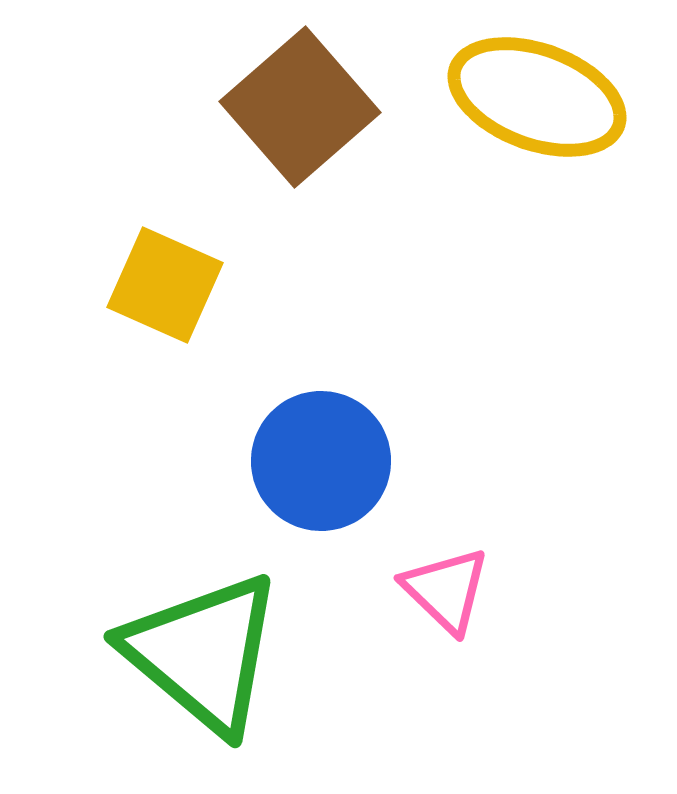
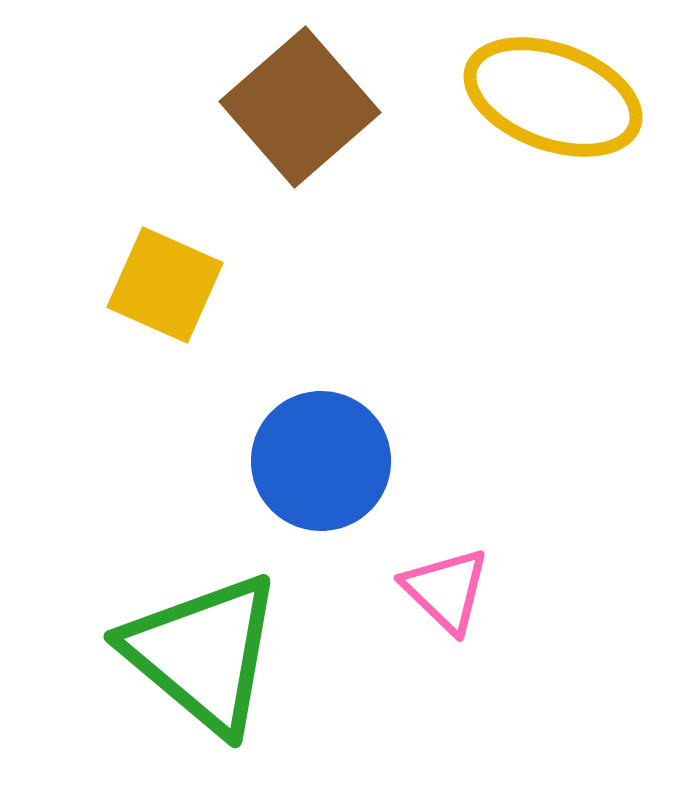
yellow ellipse: moved 16 px right
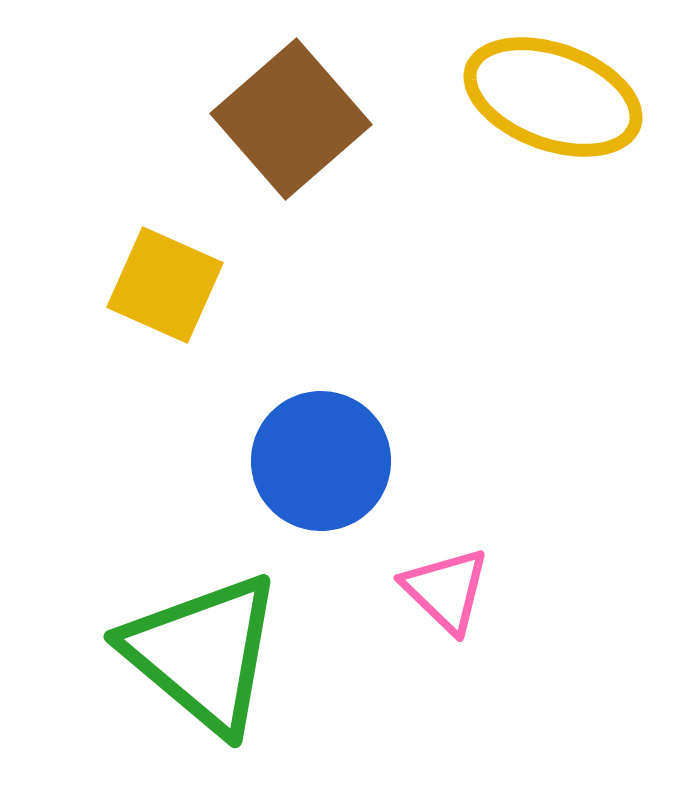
brown square: moved 9 px left, 12 px down
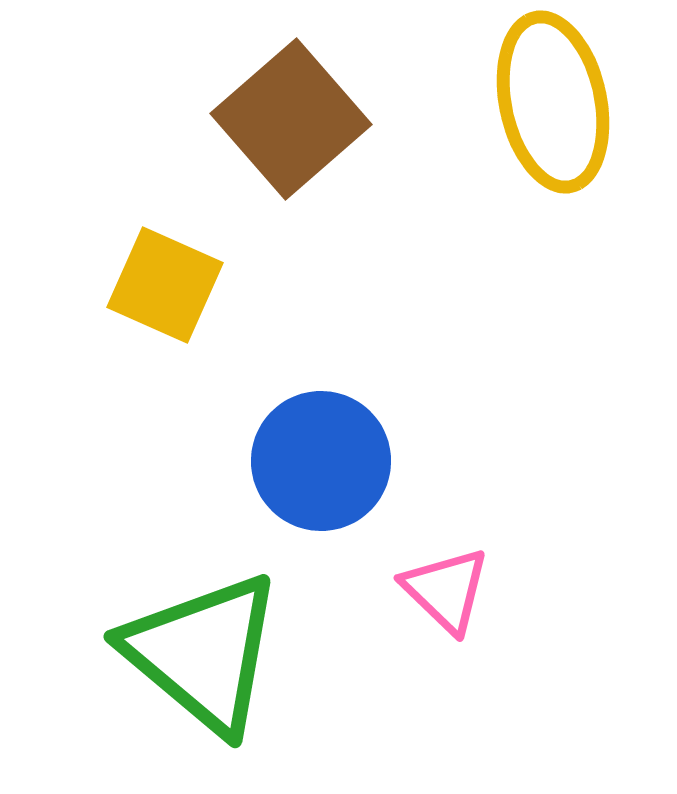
yellow ellipse: moved 5 px down; rotated 58 degrees clockwise
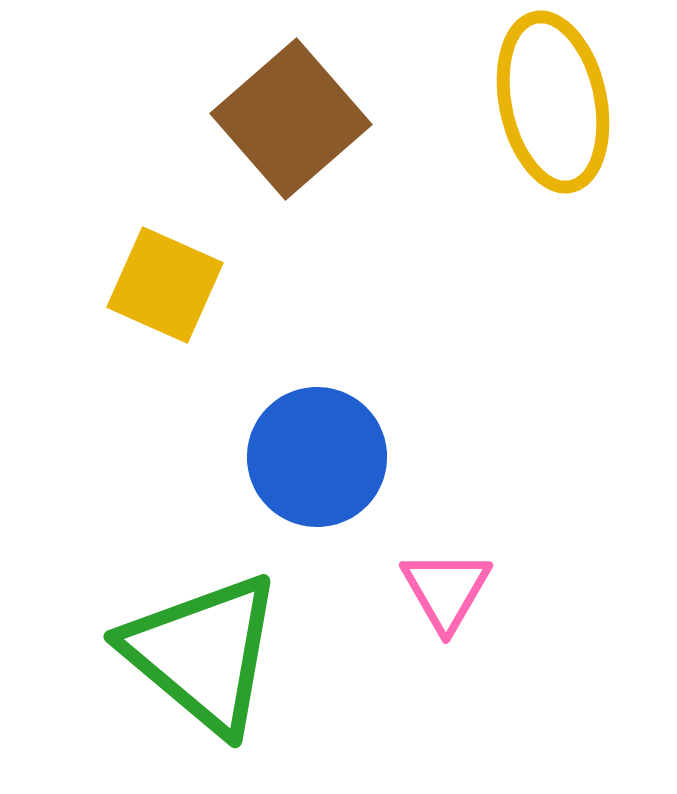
blue circle: moved 4 px left, 4 px up
pink triangle: rotated 16 degrees clockwise
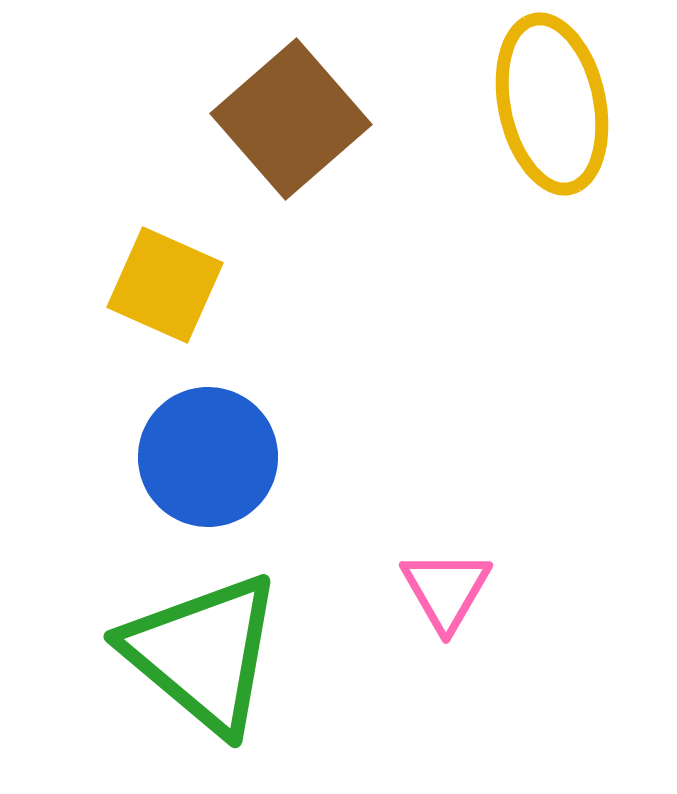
yellow ellipse: moved 1 px left, 2 px down
blue circle: moved 109 px left
